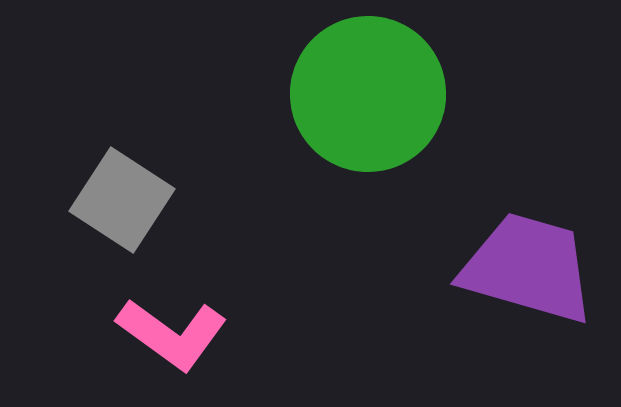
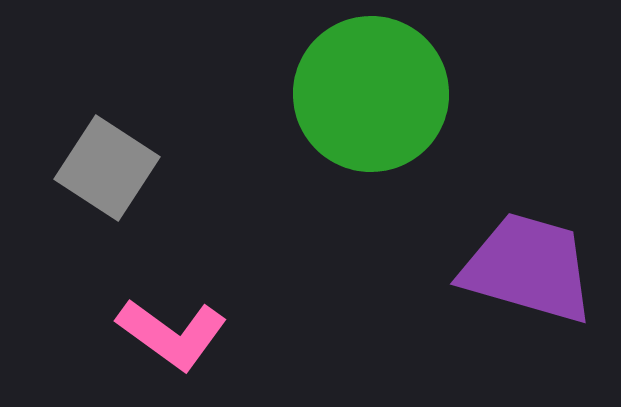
green circle: moved 3 px right
gray square: moved 15 px left, 32 px up
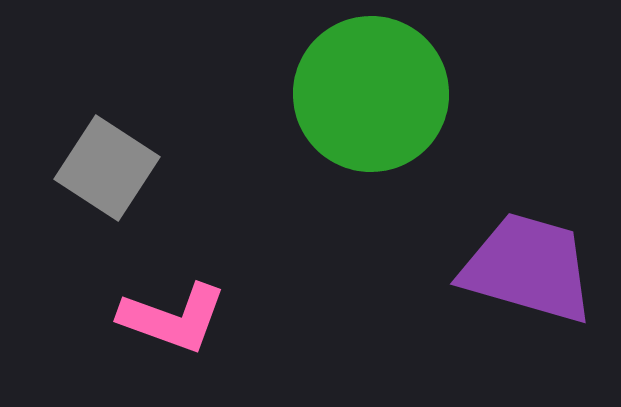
pink L-shape: moved 1 px right, 16 px up; rotated 16 degrees counterclockwise
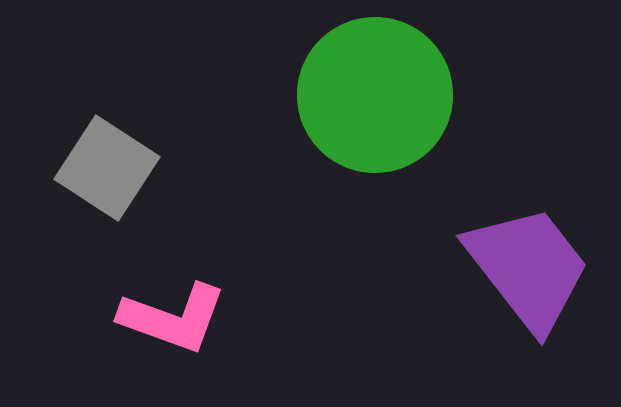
green circle: moved 4 px right, 1 px down
purple trapezoid: rotated 36 degrees clockwise
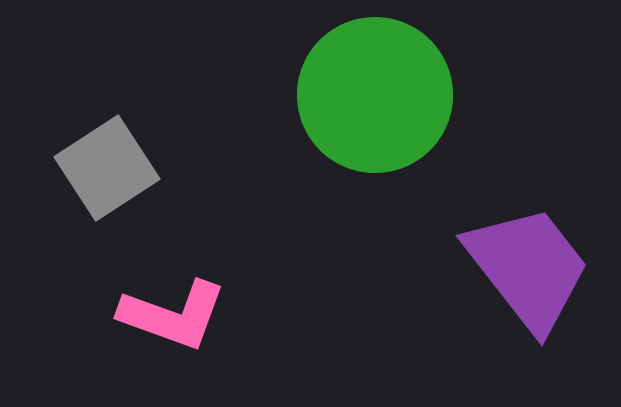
gray square: rotated 24 degrees clockwise
pink L-shape: moved 3 px up
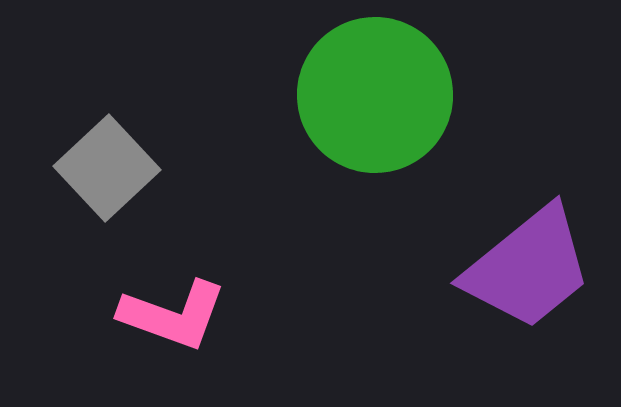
gray square: rotated 10 degrees counterclockwise
purple trapezoid: rotated 89 degrees clockwise
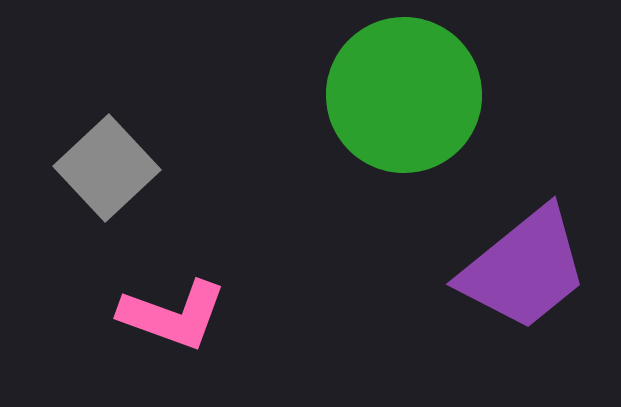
green circle: moved 29 px right
purple trapezoid: moved 4 px left, 1 px down
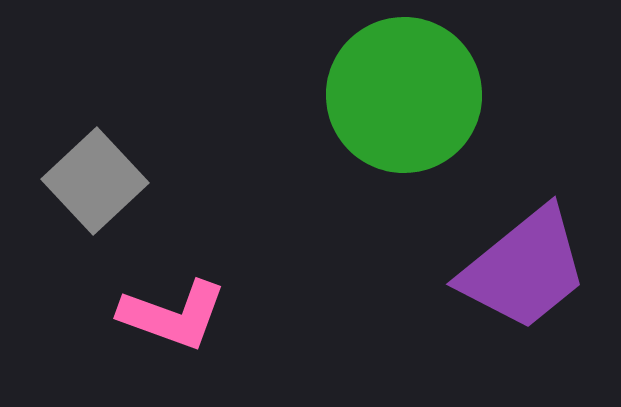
gray square: moved 12 px left, 13 px down
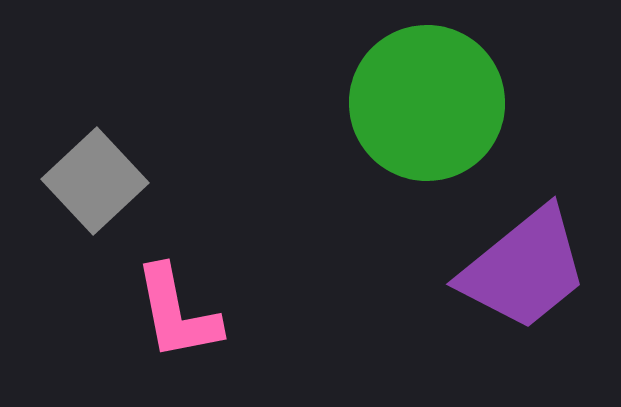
green circle: moved 23 px right, 8 px down
pink L-shape: moved 4 px right, 2 px up; rotated 59 degrees clockwise
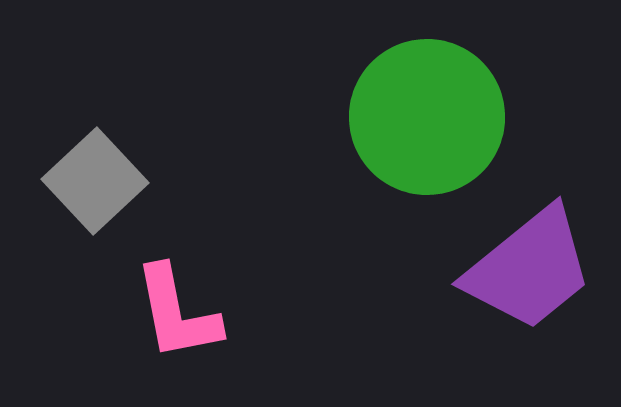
green circle: moved 14 px down
purple trapezoid: moved 5 px right
